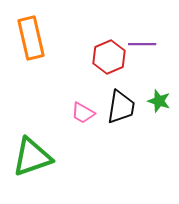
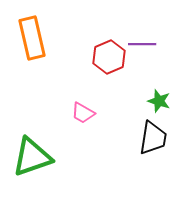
orange rectangle: moved 1 px right
black trapezoid: moved 32 px right, 31 px down
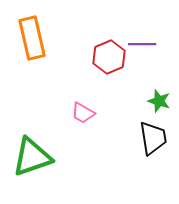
black trapezoid: rotated 18 degrees counterclockwise
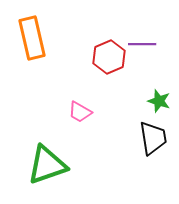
pink trapezoid: moved 3 px left, 1 px up
green triangle: moved 15 px right, 8 px down
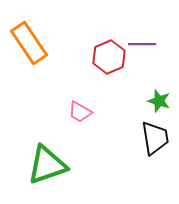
orange rectangle: moved 3 px left, 5 px down; rotated 21 degrees counterclockwise
black trapezoid: moved 2 px right
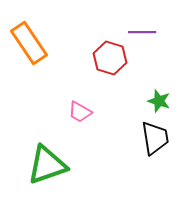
purple line: moved 12 px up
red hexagon: moved 1 px right, 1 px down; rotated 20 degrees counterclockwise
